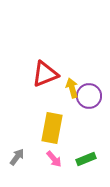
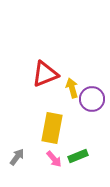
purple circle: moved 3 px right, 3 px down
green rectangle: moved 8 px left, 3 px up
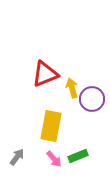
yellow rectangle: moved 1 px left, 2 px up
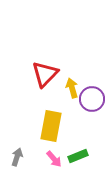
red triangle: rotated 24 degrees counterclockwise
gray arrow: rotated 18 degrees counterclockwise
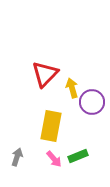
purple circle: moved 3 px down
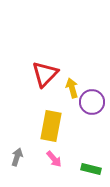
green rectangle: moved 13 px right, 13 px down; rotated 36 degrees clockwise
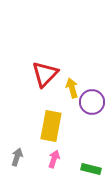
pink arrow: rotated 120 degrees counterclockwise
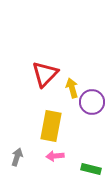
pink arrow: moved 1 px right, 3 px up; rotated 114 degrees counterclockwise
